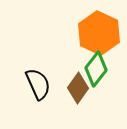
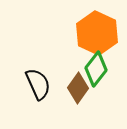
orange hexagon: moved 2 px left
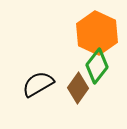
green diamond: moved 1 px right, 3 px up
black semicircle: rotated 96 degrees counterclockwise
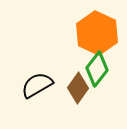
green diamond: moved 3 px down
black semicircle: moved 1 px left, 1 px down
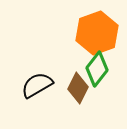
orange hexagon: rotated 15 degrees clockwise
brown diamond: rotated 8 degrees counterclockwise
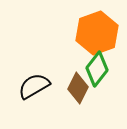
black semicircle: moved 3 px left, 1 px down
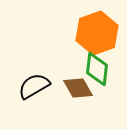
green diamond: rotated 32 degrees counterclockwise
brown diamond: rotated 56 degrees counterclockwise
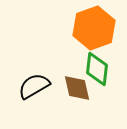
orange hexagon: moved 3 px left, 5 px up
brown diamond: moved 1 px left; rotated 16 degrees clockwise
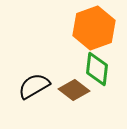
brown diamond: moved 3 px left, 2 px down; rotated 40 degrees counterclockwise
